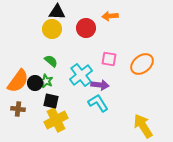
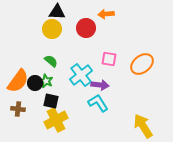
orange arrow: moved 4 px left, 2 px up
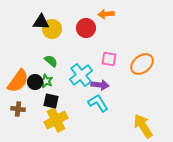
black triangle: moved 16 px left, 10 px down
black circle: moved 1 px up
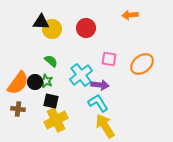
orange arrow: moved 24 px right, 1 px down
orange semicircle: moved 2 px down
yellow arrow: moved 38 px left
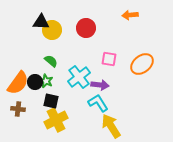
yellow circle: moved 1 px down
cyan cross: moved 2 px left, 2 px down
yellow arrow: moved 6 px right
